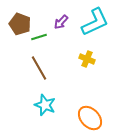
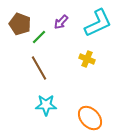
cyan L-shape: moved 3 px right, 1 px down
green line: rotated 28 degrees counterclockwise
cyan star: moved 1 px right; rotated 20 degrees counterclockwise
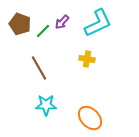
purple arrow: moved 1 px right
green line: moved 4 px right, 6 px up
yellow cross: rotated 14 degrees counterclockwise
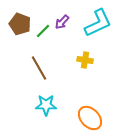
yellow cross: moved 2 px left, 1 px down
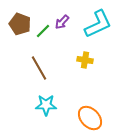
cyan L-shape: moved 1 px down
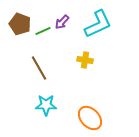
green line: rotated 21 degrees clockwise
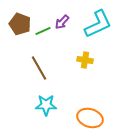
orange ellipse: rotated 30 degrees counterclockwise
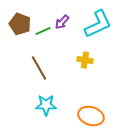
orange ellipse: moved 1 px right, 2 px up
